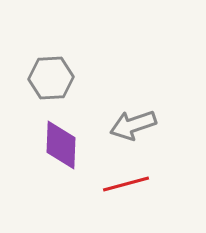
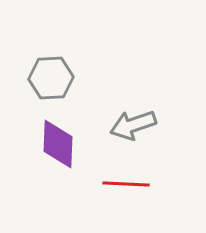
purple diamond: moved 3 px left, 1 px up
red line: rotated 18 degrees clockwise
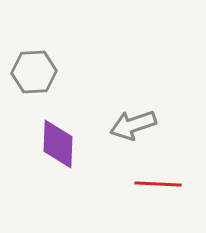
gray hexagon: moved 17 px left, 6 px up
red line: moved 32 px right
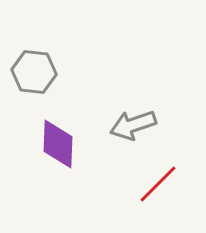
gray hexagon: rotated 9 degrees clockwise
red line: rotated 48 degrees counterclockwise
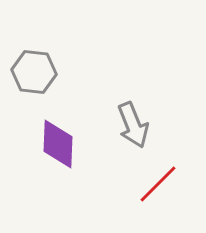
gray arrow: rotated 93 degrees counterclockwise
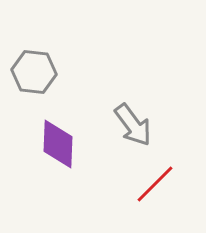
gray arrow: rotated 15 degrees counterclockwise
red line: moved 3 px left
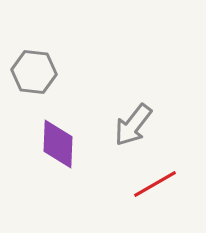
gray arrow: rotated 75 degrees clockwise
red line: rotated 15 degrees clockwise
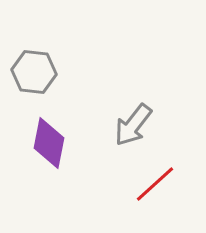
purple diamond: moved 9 px left, 1 px up; rotated 9 degrees clockwise
red line: rotated 12 degrees counterclockwise
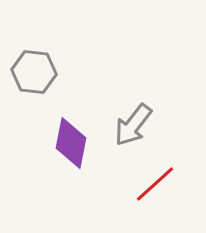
purple diamond: moved 22 px right
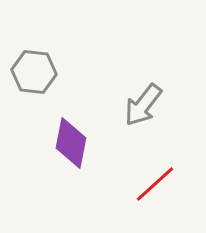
gray arrow: moved 10 px right, 20 px up
